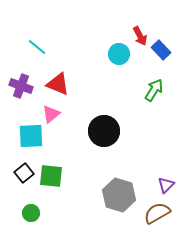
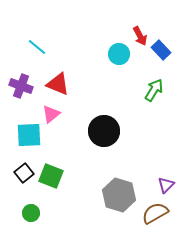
cyan square: moved 2 px left, 1 px up
green square: rotated 15 degrees clockwise
brown semicircle: moved 2 px left
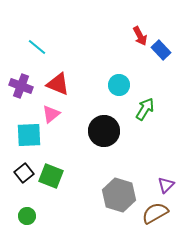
cyan circle: moved 31 px down
green arrow: moved 9 px left, 19 px down
green circle: moved 4 px left, 3 px down
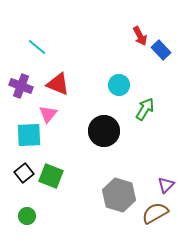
pink triangle: moved 3 px left; rotated 12 degrees counterclockwise
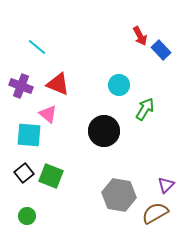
pink triangle: rotated 30 degrees counterclockwise
cyan square: rotated 8 degrees clockwise
gray hexagon: rotated 8 degrees counterclockwise
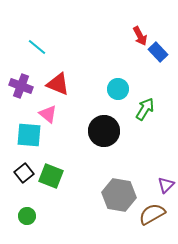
blue rectangle: moved 3 px left, 2 px down
cyan circle: moved 1 px left, 4 px down
brown semicircle: moved 3 px left, 1 px down
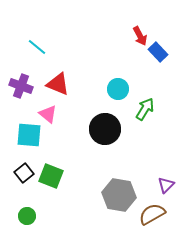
black circle: moved 1 px right, 2 px up
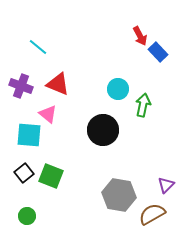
cyan line: moved 1 px right
green arrow: moved 2 px left, 4 px up; rotated 20 degrees counterclockwise
black circle: moved 2 px left, 1 px down
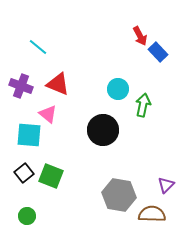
brown semicircle: rotated 32 degrees clockwise
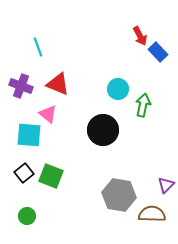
cyan line: rotated 30 degrees clockwise
